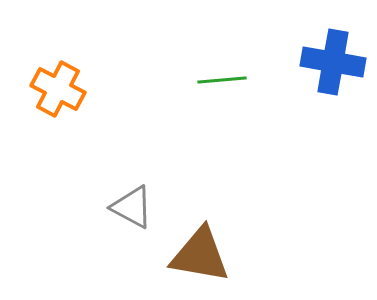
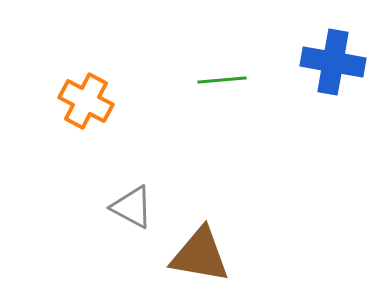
orange cross: moved 28 px right, 12 px down
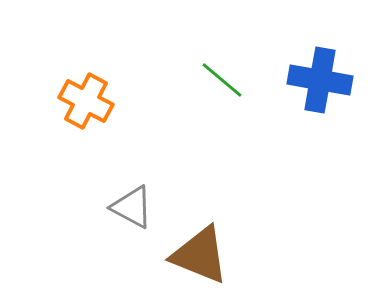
blue cross: moved 13 px left, 18 px down
green line: rotated 45 degrees clockwise
brown triangle: rotated 12 degrees clockwise
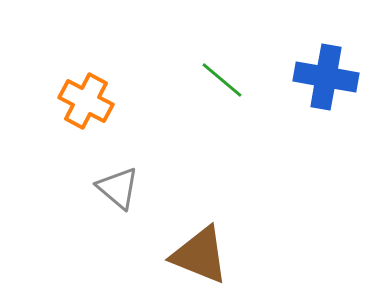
blue cross: moved 6 px right, 3 px up
gray triangle: moved 14 px left, 19 px up; rotated 12 degrees clockwise
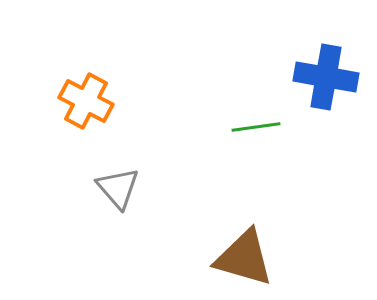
green line: moved 34 px right, 47 px down; rotated 48 degrees counterclockwise
gray triangle: rotated 9 degrees clockwise
brown triangle: moved 44 px right, 3 px down; rotated 6 degrees counterclockwise
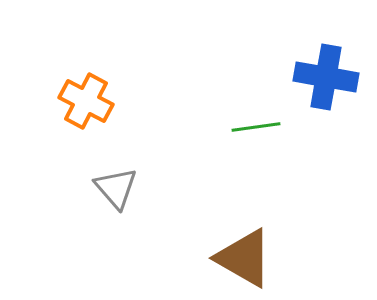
gray triangle: moved 2 px left
brown triangle: rotated 14 degrees clockwise
